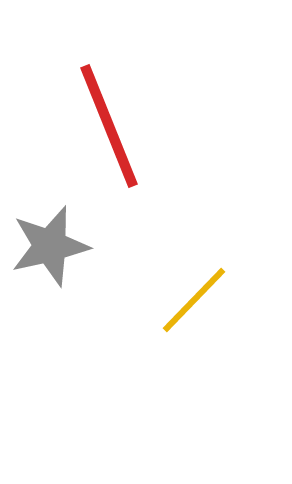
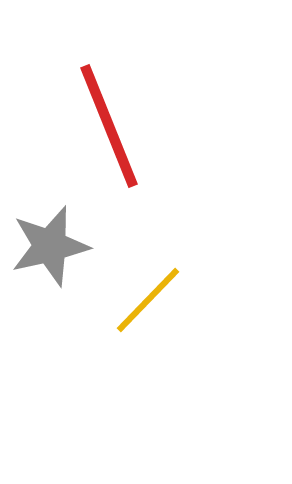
yellow line: moved 46 px left
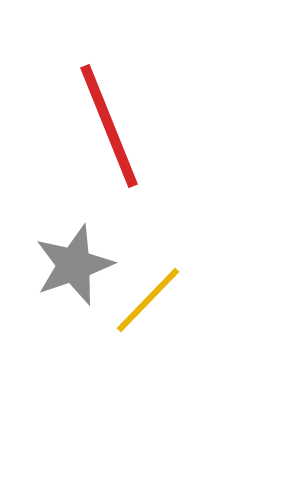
gray star: moved 24 px right, 19 px down; rotated 6 degrees counterclockwise
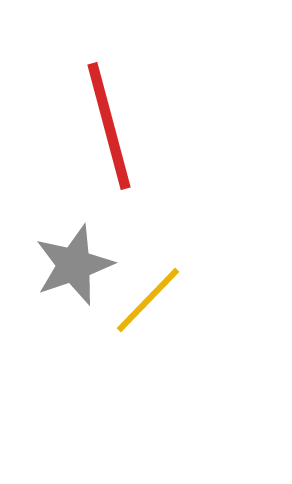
red line: rotated 7 degrees clockwise
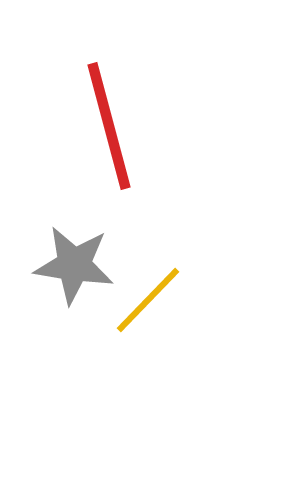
gray star: rotated 28 degrees clockwise
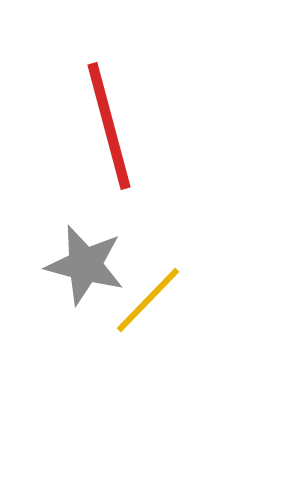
gray star: moved 11 px right; rotated 6 degrees clockwise
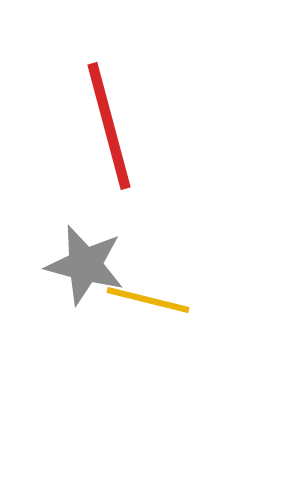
yellow line: rotated 60 degrees clockwise
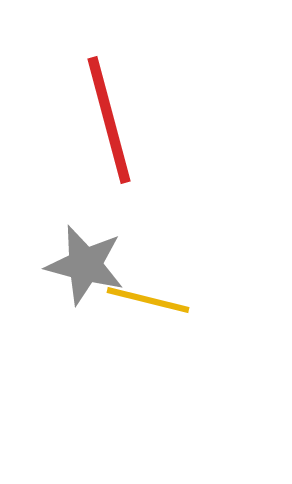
red line: moved 6 px up
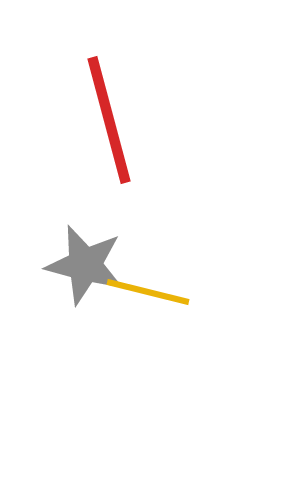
yellow line: moved 8 px up
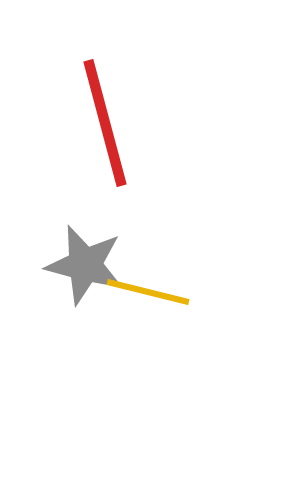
red line: moved 4 px left, 3 px down
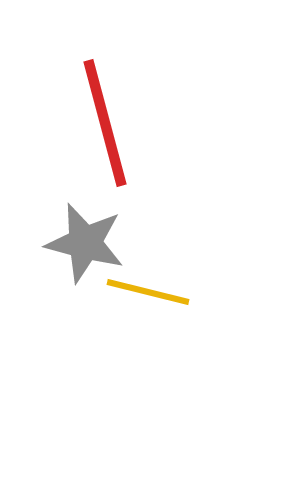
gray star: moved 22 px up
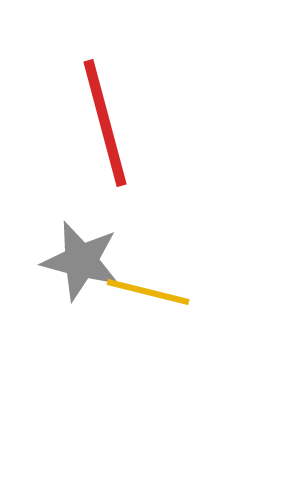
gray star: moved 4 px left, 18 px down
